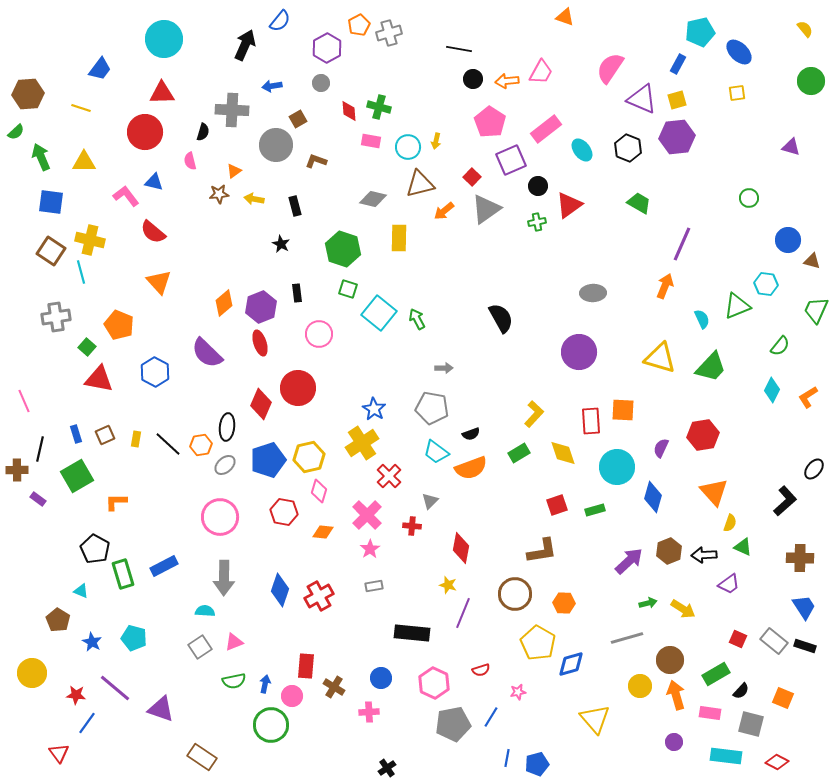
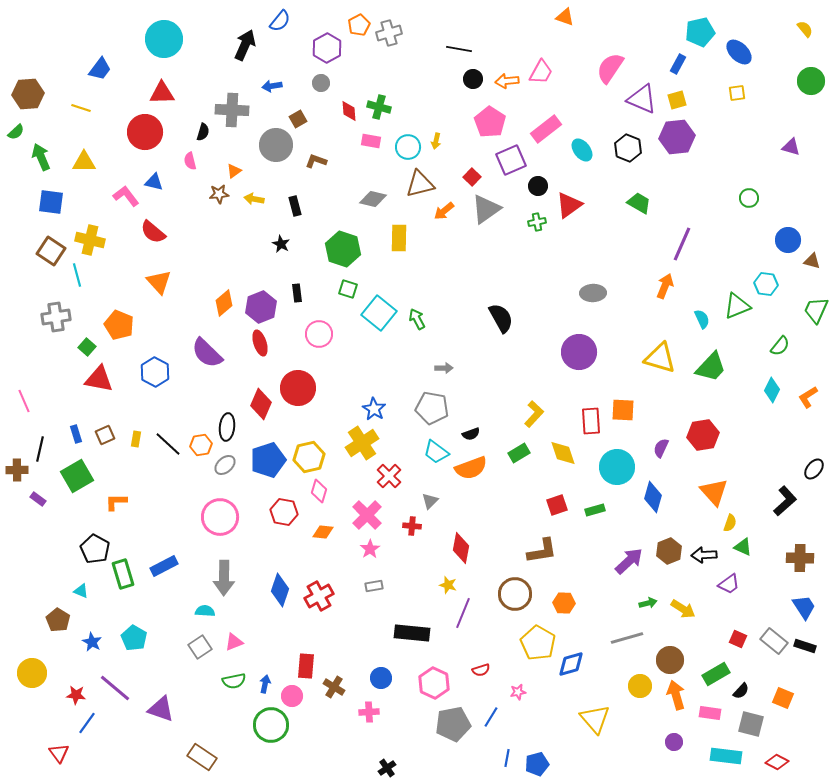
cyan line at (81, 272): moved 4 px left, 3 px down
cyan pentagon at (134, 638): rotated 15 degrees clockwise
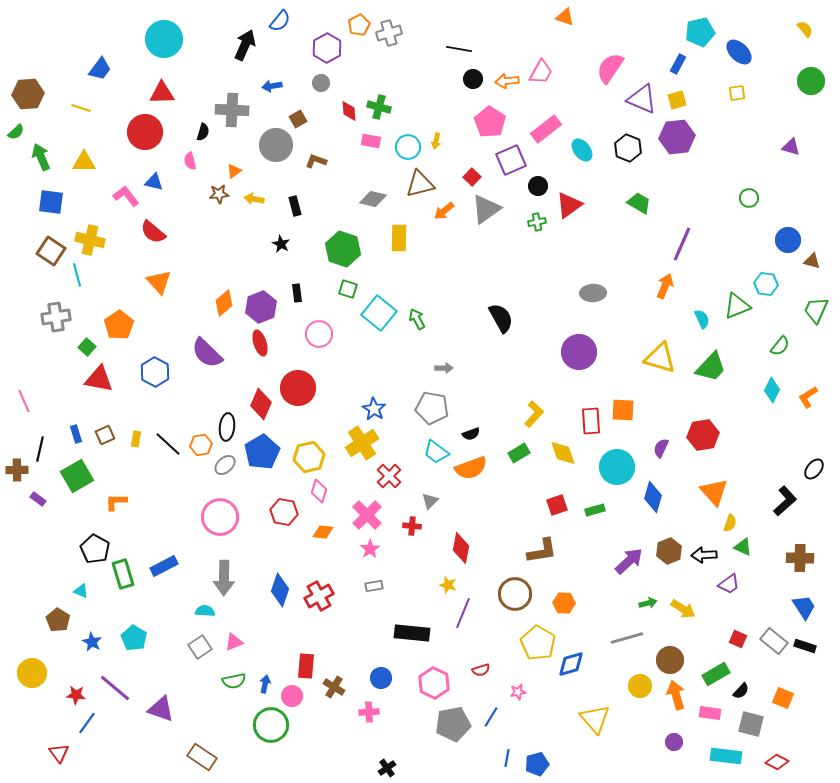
orange pentagon at (119, 325): rotated 16 degrees clockwise
blue pentagon at (268, 460): moved 6 px left, 8 px up; rotated 12 degrees counterclockwise
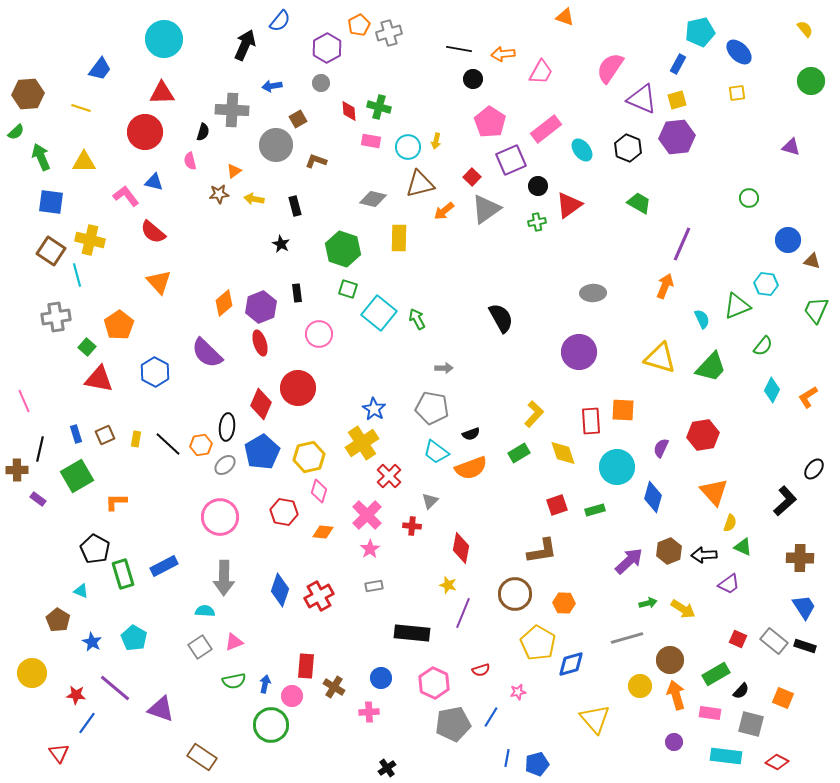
orange arrow at (507, 81): moved 4 px left, 27 px up
green semicircle at (780, 346): moved 17 px left
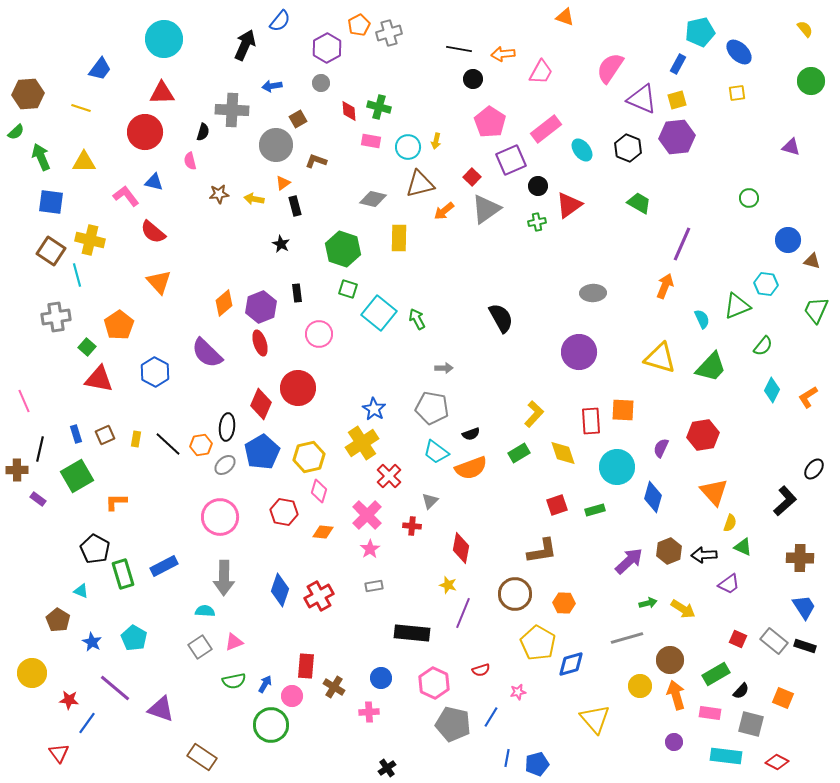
orange triangle at (234, 171): moved 49 px right, 12 px down
blue arrow at (265, 684): rotated 18 degrees clockwise
red star at (76, 695): moved 7 px left, 5 px down
gray pentagon at (453, 724): rotated 24 degrees clockwise
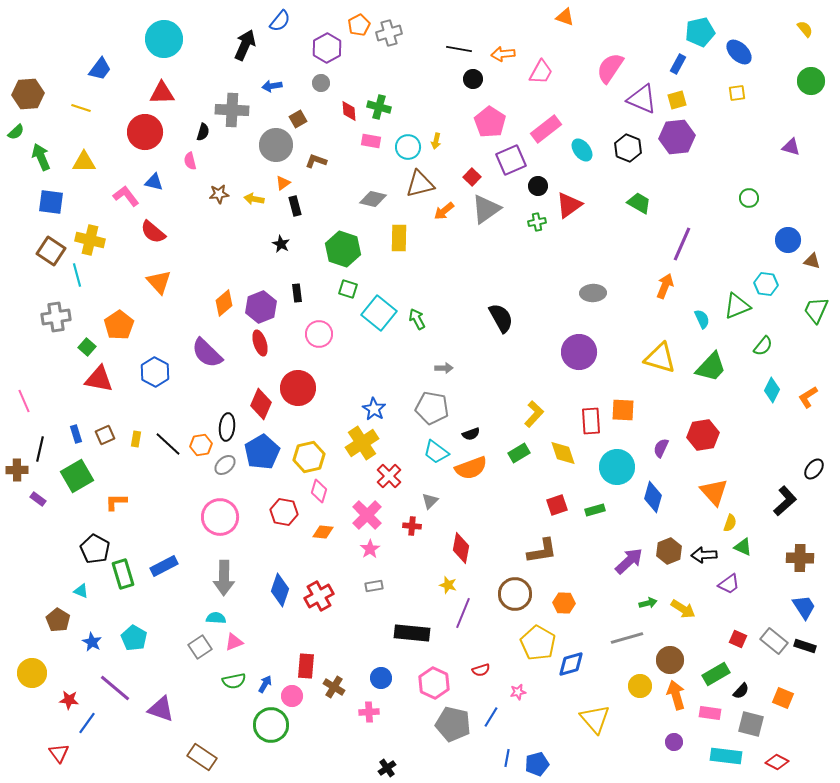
cyan semicircle at (205, 611): moved 11 px right, 7 px down
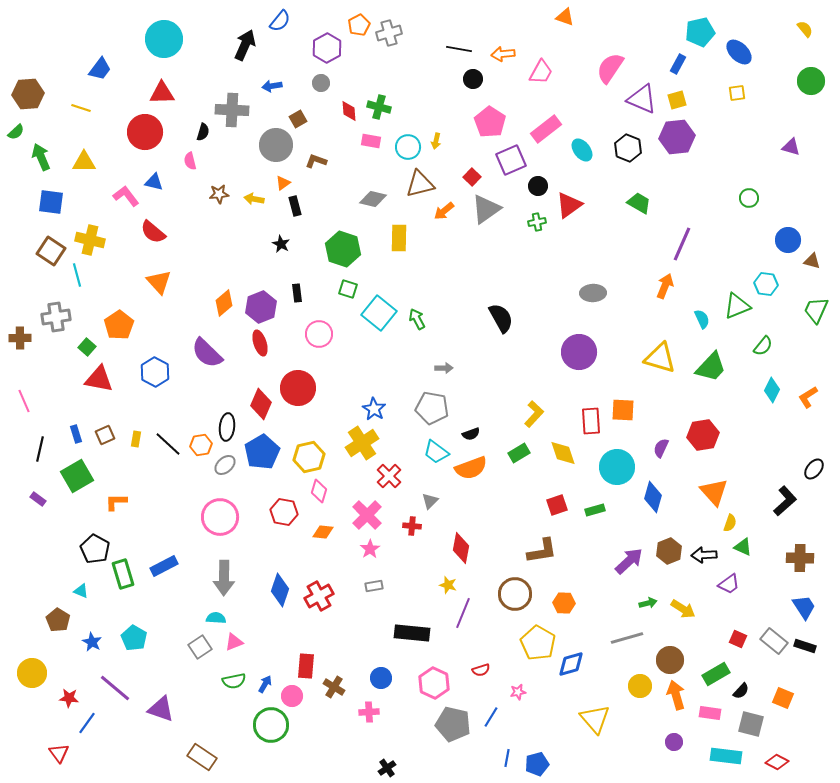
brown cross at (17, 470): moved 3 px right, 132 px up
red star at (69, 700): moved 2 px up
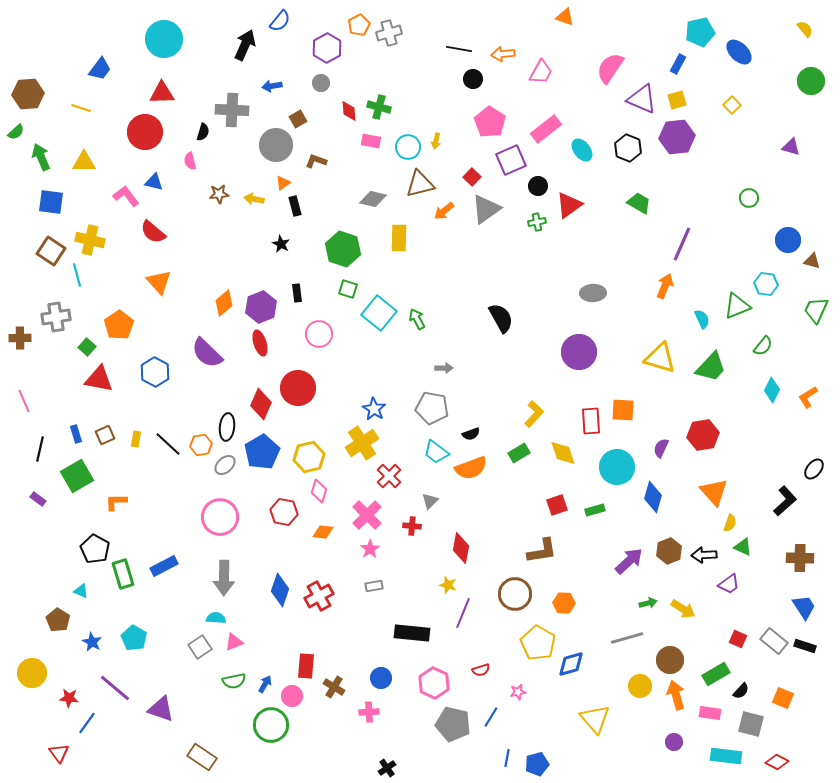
yellow square at (737, 93): moved 5 px left, 12 px down; rotated 36 degrees counterclockwise
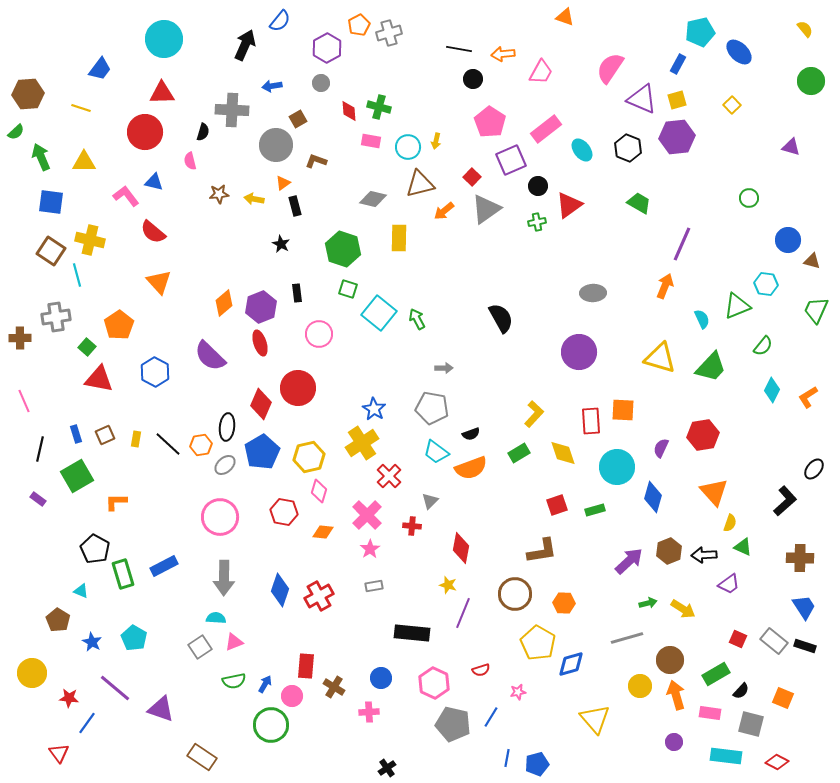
purple semicircle at (207, 353): moved 3 px right, 3 px down
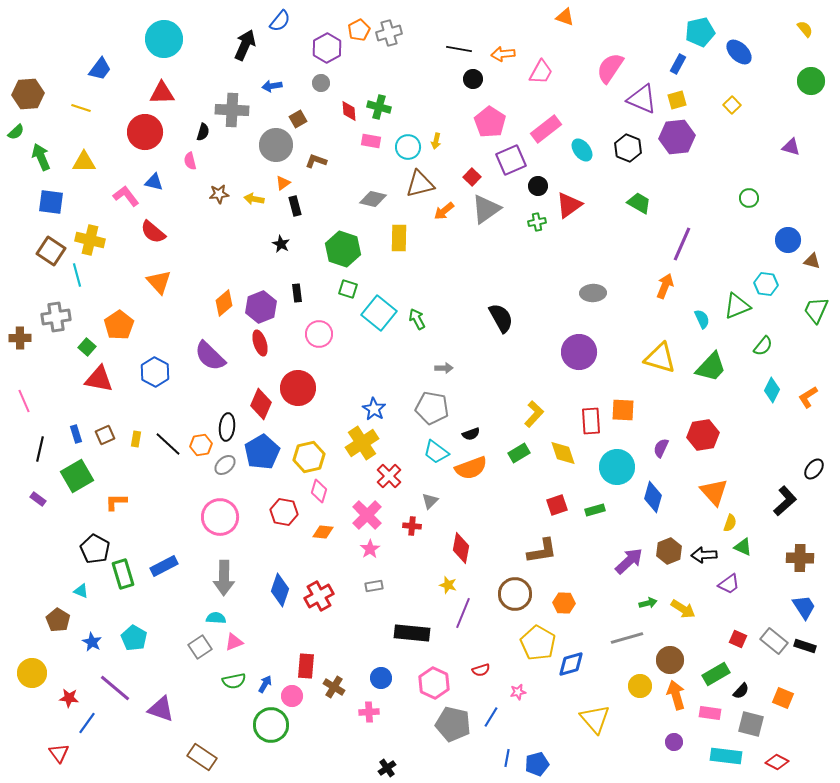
orange pentagon at (359, 25): moved 5 px down
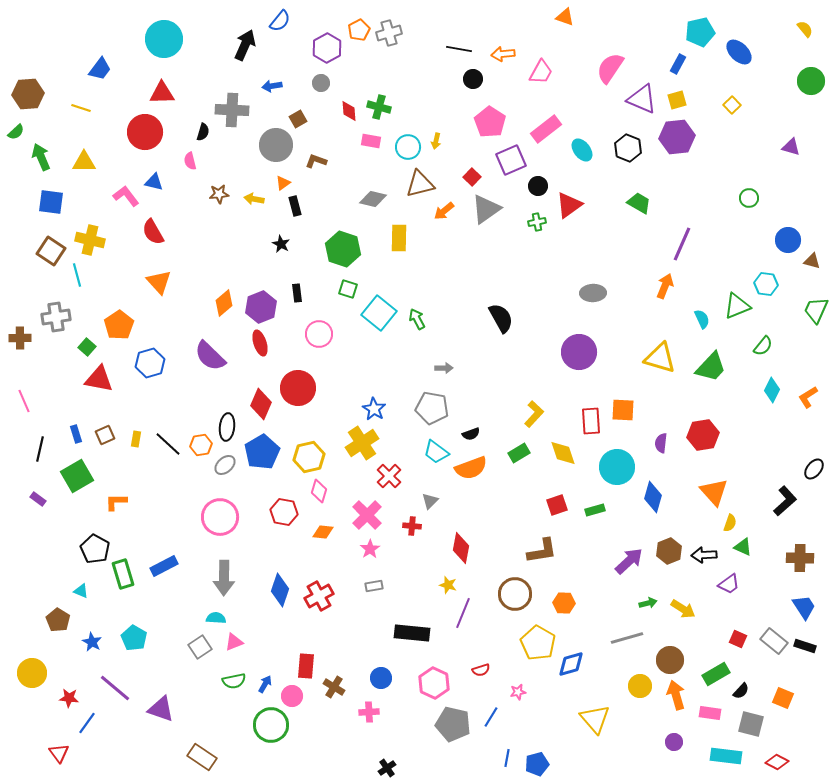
red semicircle at (153, 232): rotated 20 degrees clockwise
blue hexagon at (155, 372): moved 5 px left, 9 px up; rotated 16 degrees clockwise
purple semicircle at (661, 448): moved 5 px up; rotated 18 degrees counterclockwise
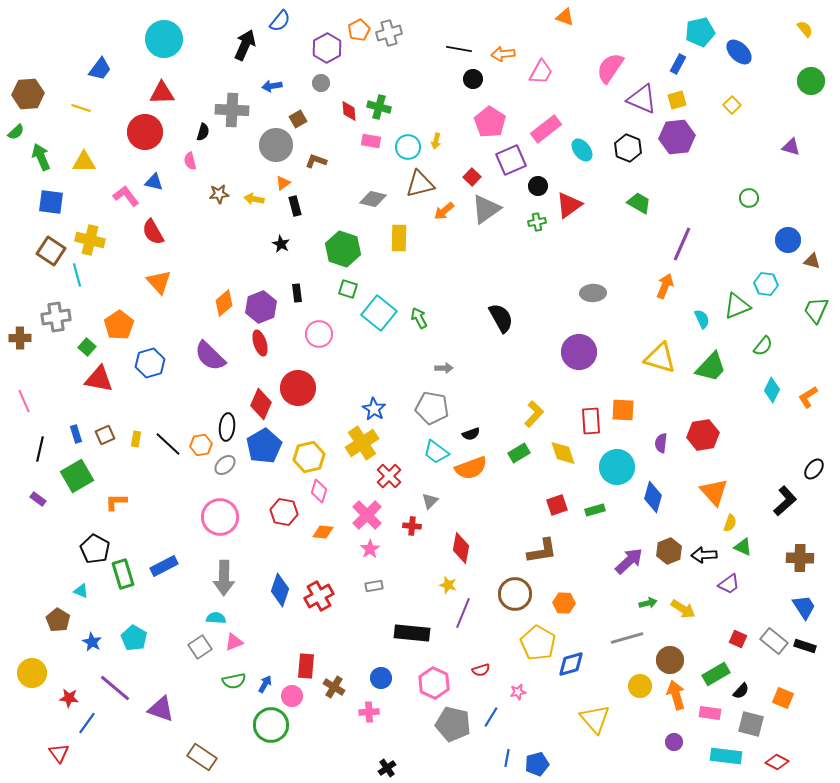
green arrow at (417, 319): moved 2 px right, 1 px up
blue pentagon at (262, 452): moved 2 px right, 6 px up
